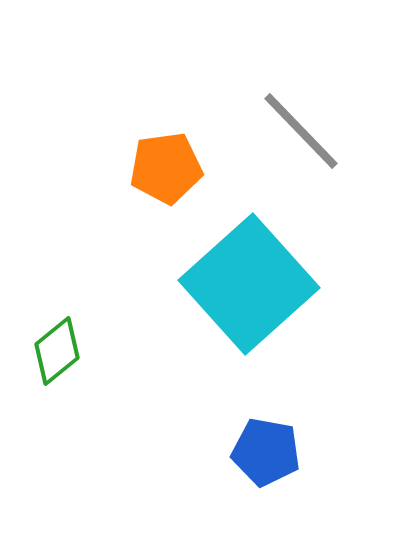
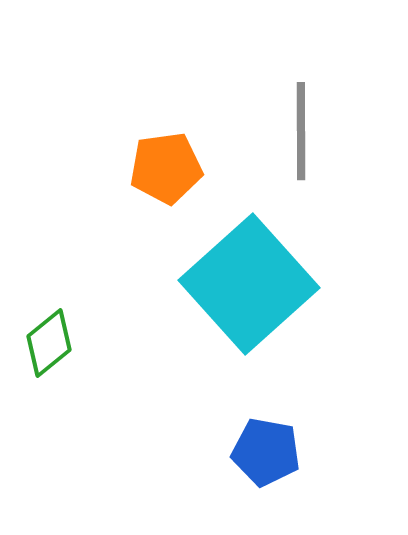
gray line: rotated 44 degrees clockwise
green diamond: moved 8 px left, 8 px up
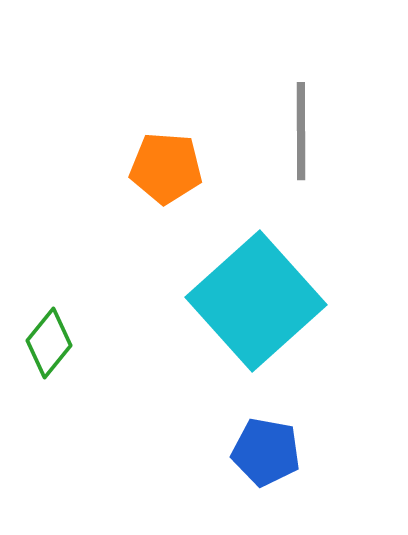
orange pentagon: rotated 12 degrees clockwise
cyan square: moved 7 px right, 17 px down
green diamond: rotated 12 degrees counterclockwise
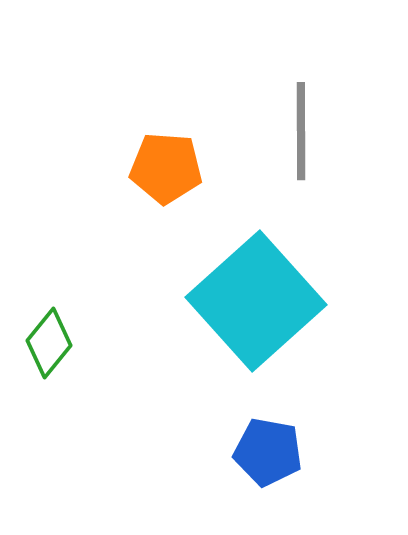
blue pentagon: moved 2 px right
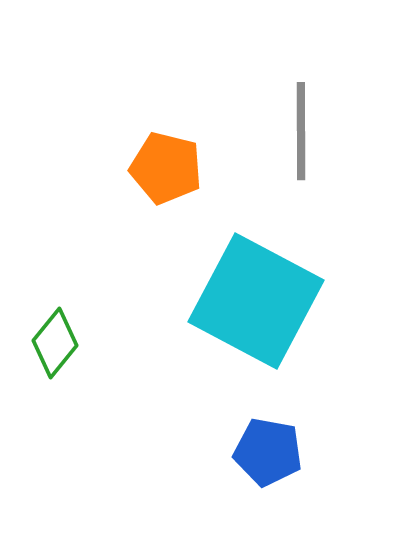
orange pentagon: rotated 10 degrees clockwise
cyan square: rotated 20 degrees counterclockwise
green diamond: moved 6 px right
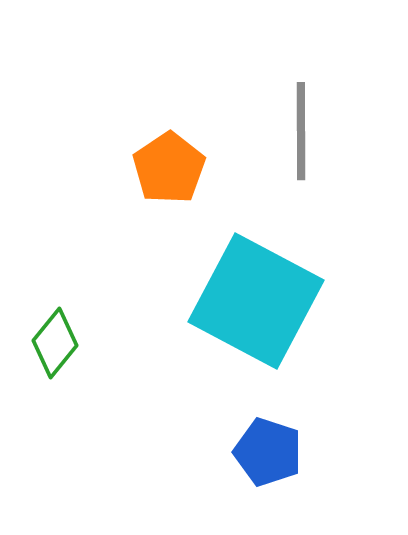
orange pentagon: moved 3 px right; rotated 24 degrees clockwise
blue pentagon: rotated 8 degrees clockwise
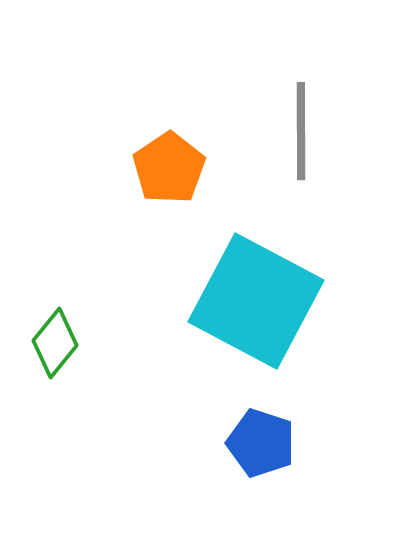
blue pentagon: moved 7 px left, 9 px up
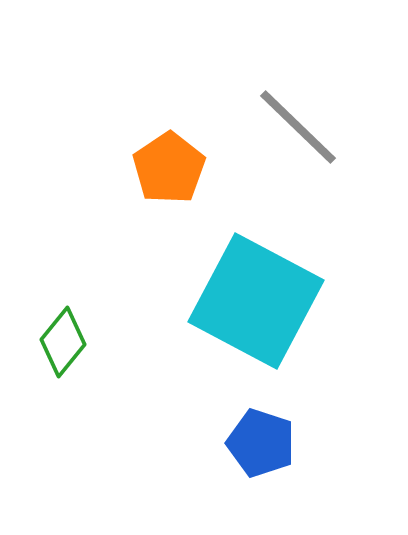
gray line: moved 3 px left, 4 px up; rotated 46 degrees counterclockwise
green diamond: moved 8 px right, 1 px up
